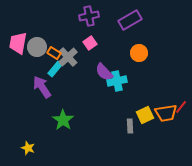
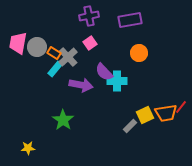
purple rectangle: rotated 20 degrees clockwise
cyan cross: rotated 12 degrees clockwise
purple arrow: moved 39 px right, 2 px up; rotated 135 degrees clockwise
gray rectangle: rotated 48 degrees clockwise
yellow star: rotated 24 degrees counterclockwise
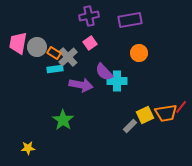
cyan rectangle: rotated 42 degrees clockwise
